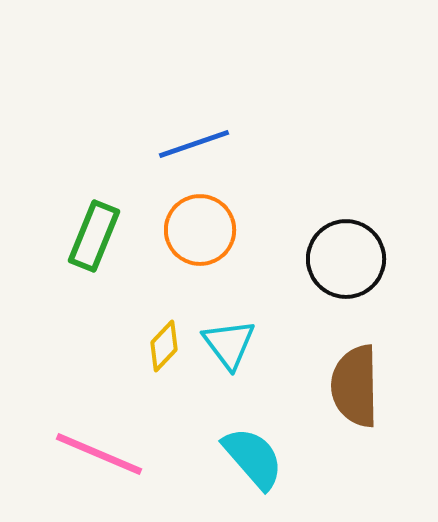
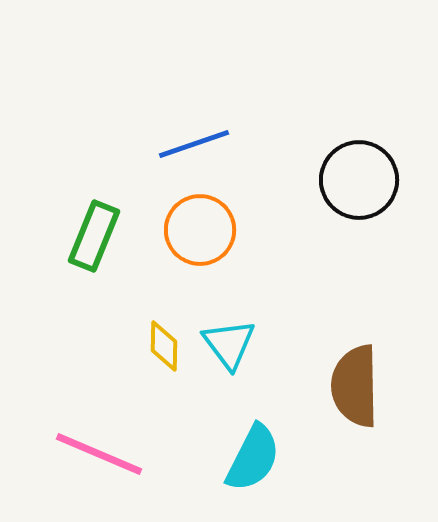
black circle: moved 13 px right, 79 px up
yellow diamond: rotated 42 degrees counterclockwise
cyan semicircle: rotated 68 degrees clockwise
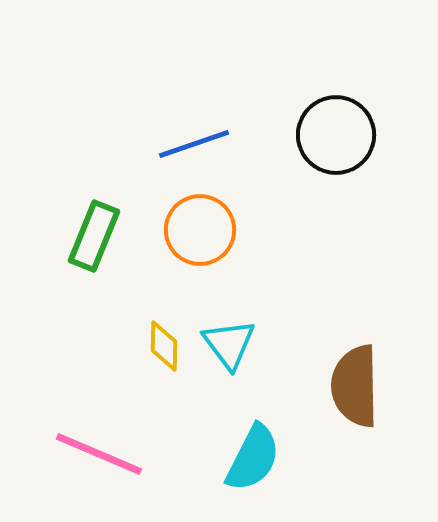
black circle: moved 23 px left, 45 px up
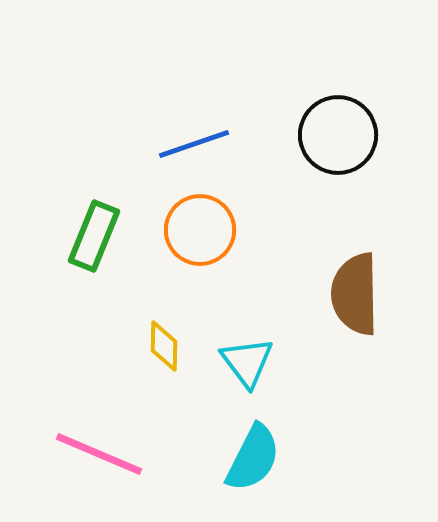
black circle: moved 2 px right
cyan triangle: moved 18 px right, 18 px down
brown semicircle: moved 92 px up
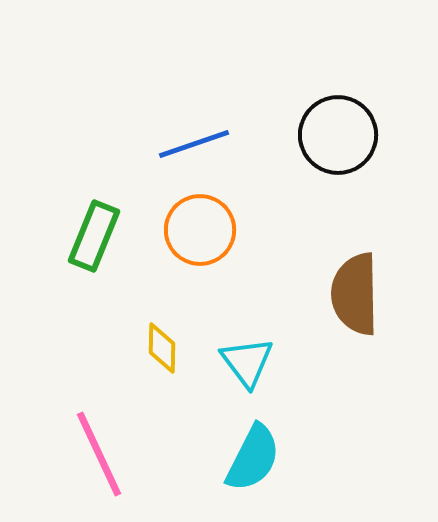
yellow diamond: moved 2 px left, 2 px down
pink line: rotated 42 degrees clockwise
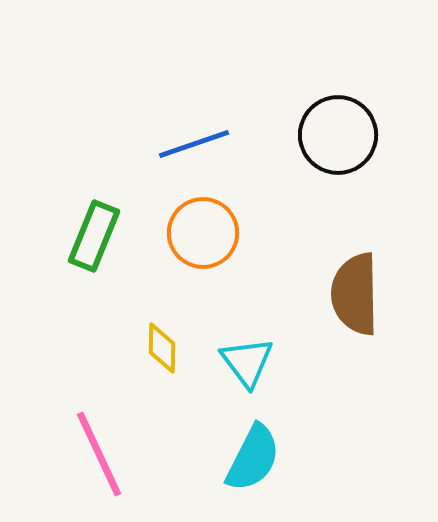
orange circle: moved 3 px right, 3 px down
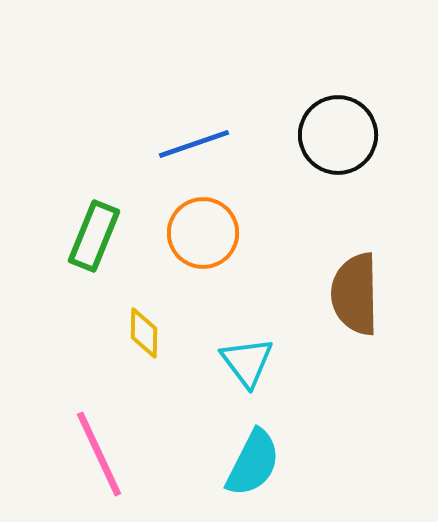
yellow diamond: moved 18 px left, 15 px up
cyan semicircle: moved 5 px down
